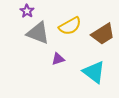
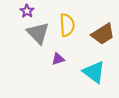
yellow semicircle: moved 3 px left, 1 px up; rotated 65 degrees counterclockwise
gray triangle: rotated 25 degrees clockwise
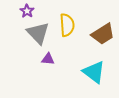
purple triangle: moved 10 px left; rotated 24 degrees clockwise
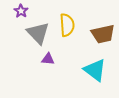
purple star: moved 6 px left
brown trapezoid: rotated 20 degrees clockwise
cyan triangle: moved 1 px right, 2 px up
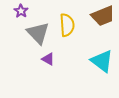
brown trapezoid: moved 18 px up; rotated 10 degrees counterclockwise
purple triangle: rotated 24 degrees clockwise
cyan triangle: moved 7 px right, 9 px up
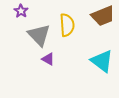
gray triangle: moved 1 px right, 2 px down
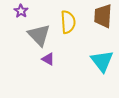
brown trapezoid: rotated 115 degrees clockwise
yellow semicircle: moved 1 px right, 3 px up
cyan triangle: rotated 15 degrees clockwise
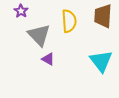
yellow semicircle: moved 1 px right, 1 px up
cyan triangle: moved 1 px left
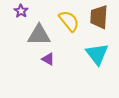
brown trapezoid: moved 4 px left, 1 px down
yellow semicircle: rotated 35 degrees counterclockwise
gray triangle: rotated 45 degrees counterclockwise
cyan triangle: moved 4 px left, 7 px up
